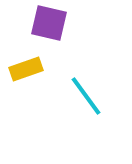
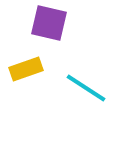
cyan line: moved 8 px up; rotated 21 degrees counterclockwise
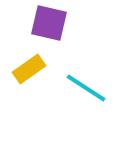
yellow rectangle: moved 3 px right; rotated 16 degrees counterclockwise
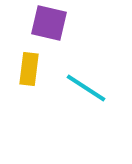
yellow rectangle: rotated 48 degrees counterclockwise
